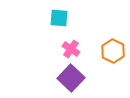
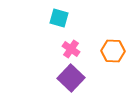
cyan square: rotated 12 degrees clockwise
orange hexagon: rotated 25 degrees counterclockwise
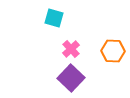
cyan square: moved 5 px left
pink cross: rotated 12 degrees clockwise
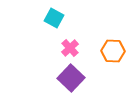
cyan square: rotated 12 degrees clockwise
pink cross: moved 1 px left, 1 px up
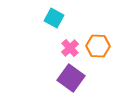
orange hexagon: moved 15 px left, 5 px up
purple square: rotated 8 degrees counterclockwise
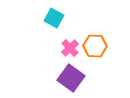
orange hexagon: moved 3 px left
